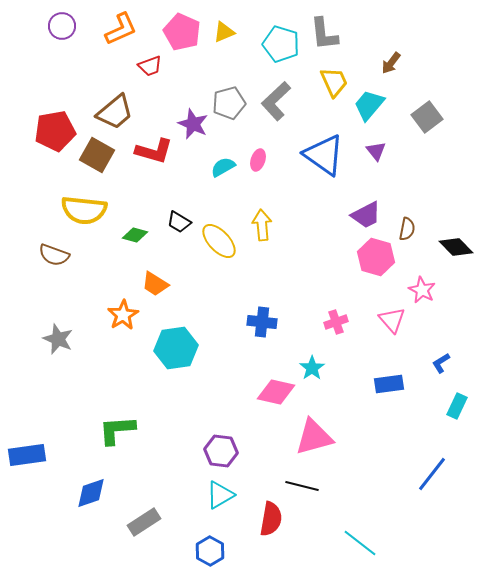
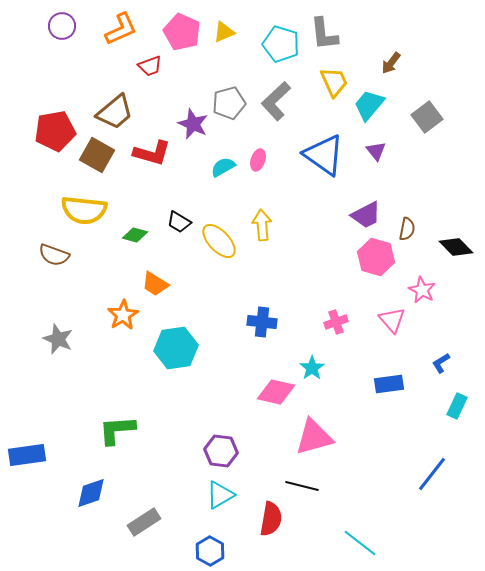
red L-shape at (154, 151): moved 2 px left, 2 px down
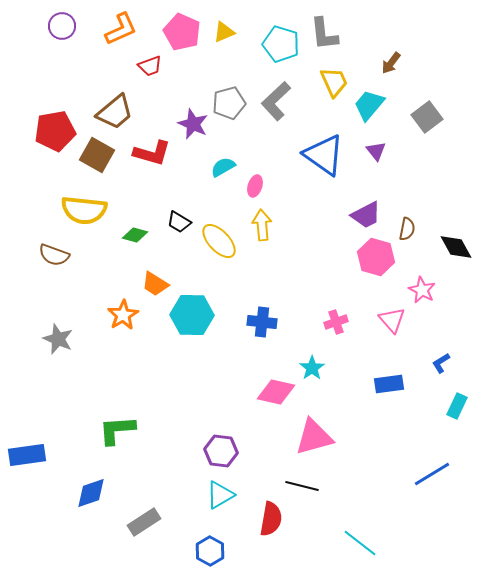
pink ellipse at (258, 160): moved 3 px left, 26 px down
black diamond at (456, 247): rotated 16 degrees clockwise
cyan hexagon at (176, 348): moved 16 px right, 33 px up; rotated 9 degrees clockwise
blue line at (432, 474): rotated 21 degrees clockwise
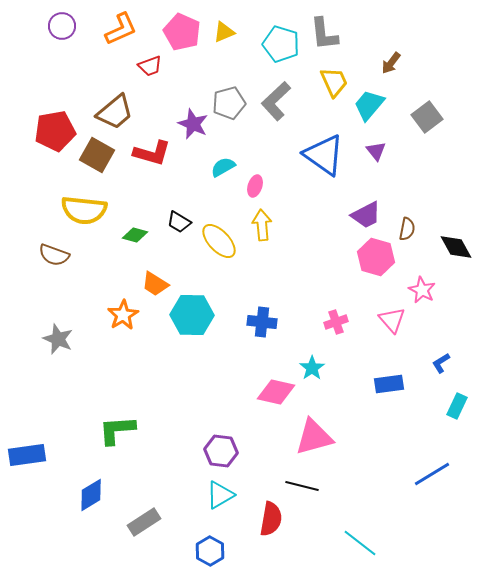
blue diamond at (91, 493): moved 2 px down; rotated 12 degrees counterclockwise
